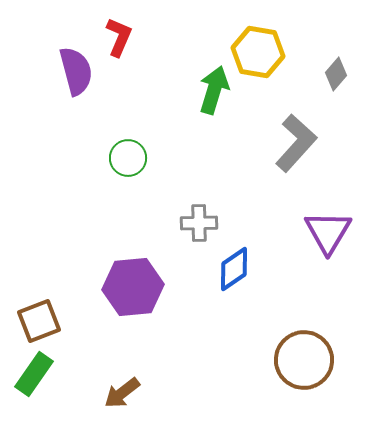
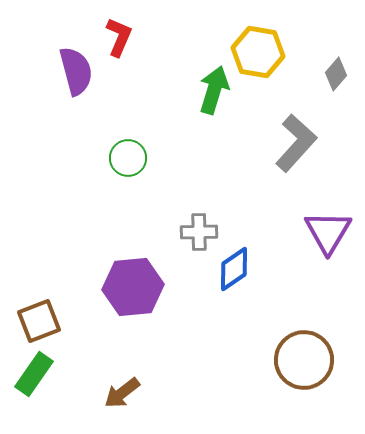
gray cross: moved 9 px down
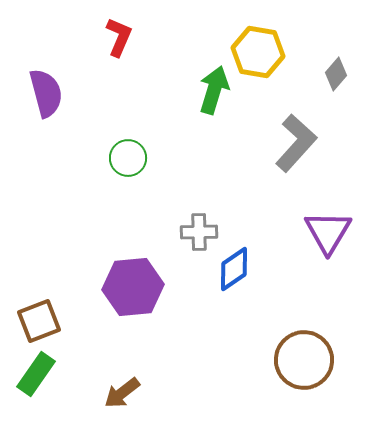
purple semicircle: moved 30 px left, 22 px down
green rectangle: moved 2 px right
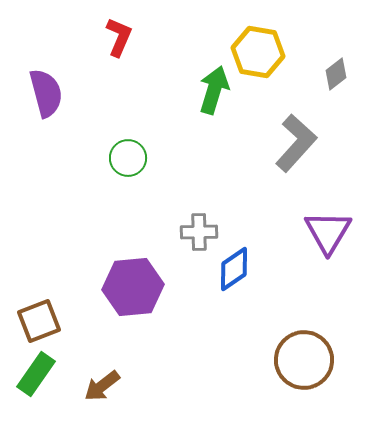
gray diamond: rotated 12 degrees clockwise
brown arrow: moved 20 px left, 7 px up
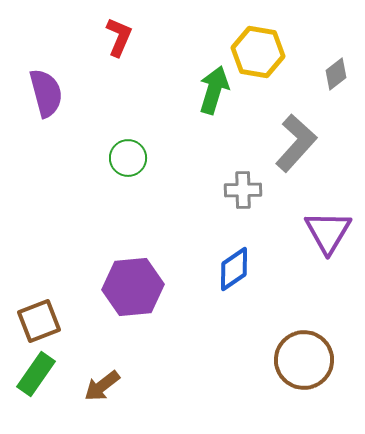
gray cross: moved 44 px right, 42 px up
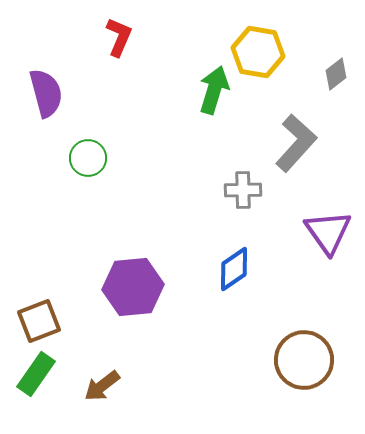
green circle: moved 40 px left
purple triangle: rotated 6 degrees counterclockwise
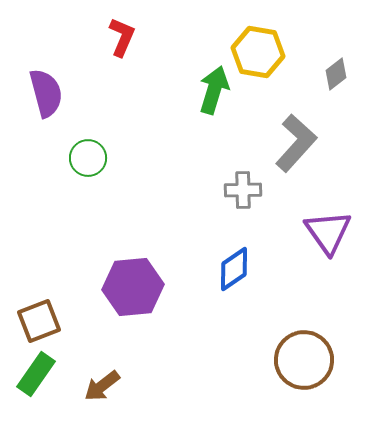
red L-shape: moved 3 px right
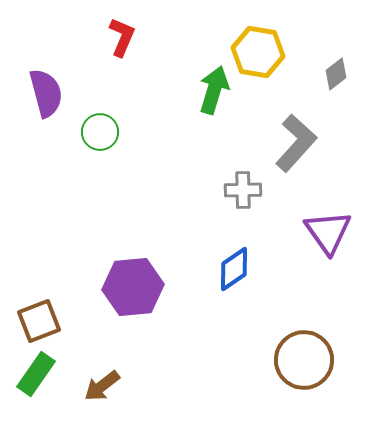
green circle: moved 12 px right, 26 px up
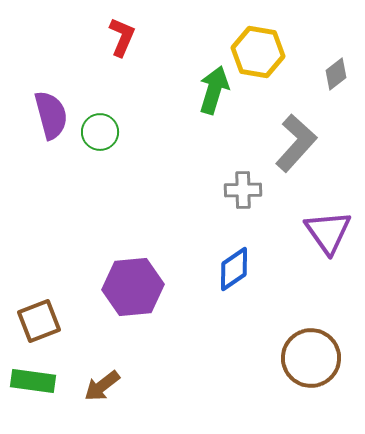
purple semicircle: moved 5 px right, 22 px down
brown circle: moved 7 px right, 2 px up
green rectangle: moved 3 px left, 7 px down; rotated 63 degrees clockwise
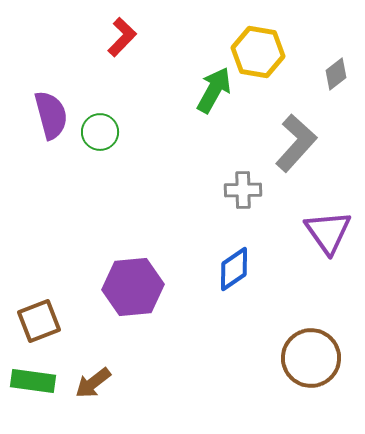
red L-shape: rotated 21 degrees clockwise
green arrow: rotated 12 degrees clockwise
brown arrow: moved 9 px left, 3 px up
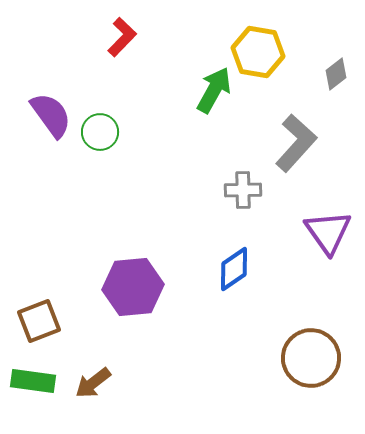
purple semicircle: rotated 21 degrees counterclockwise
